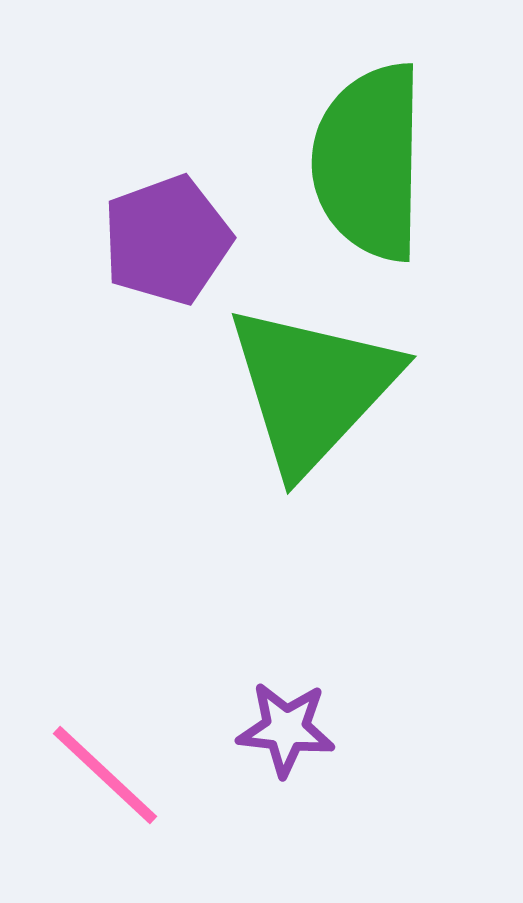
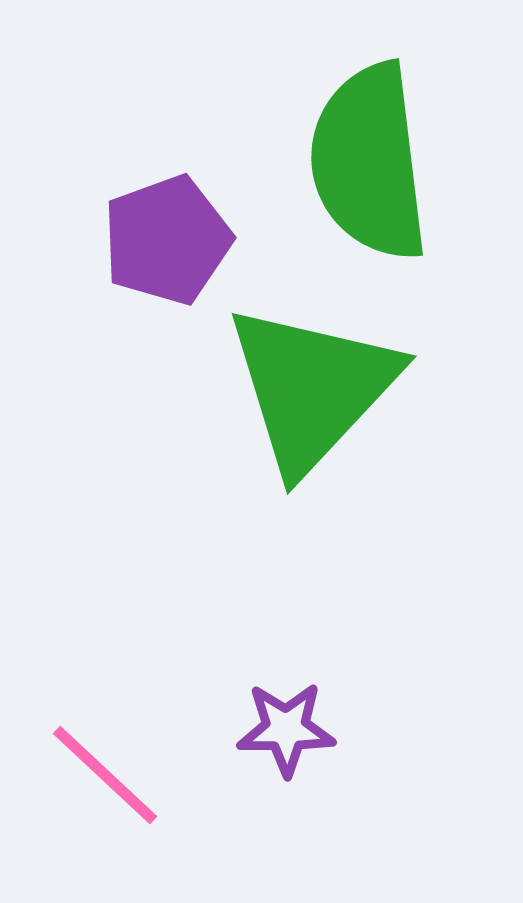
green semicircle: rotated 8 degrees counterclockwise
purple star: rotated 6 degrees counterclockwise
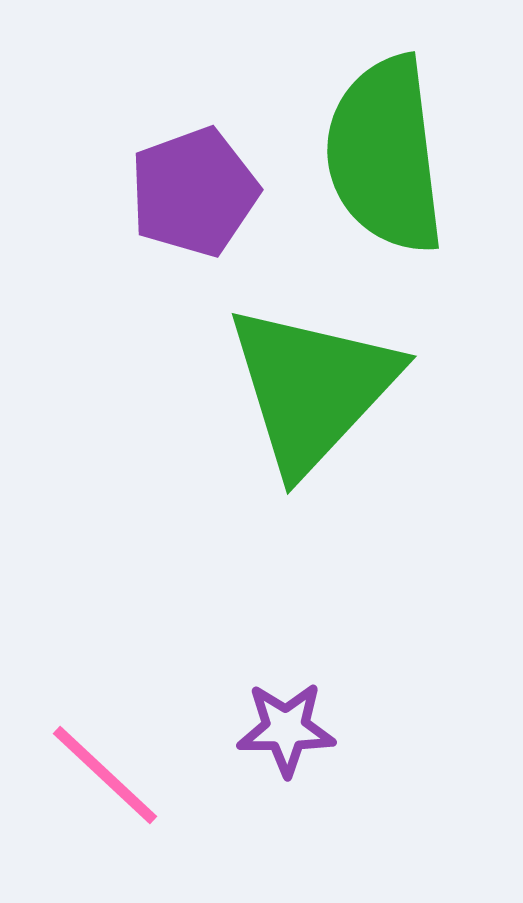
green semicircle: moved 16 px right, 7 px up
purple pentagon: moved 27 px right, 48 px up
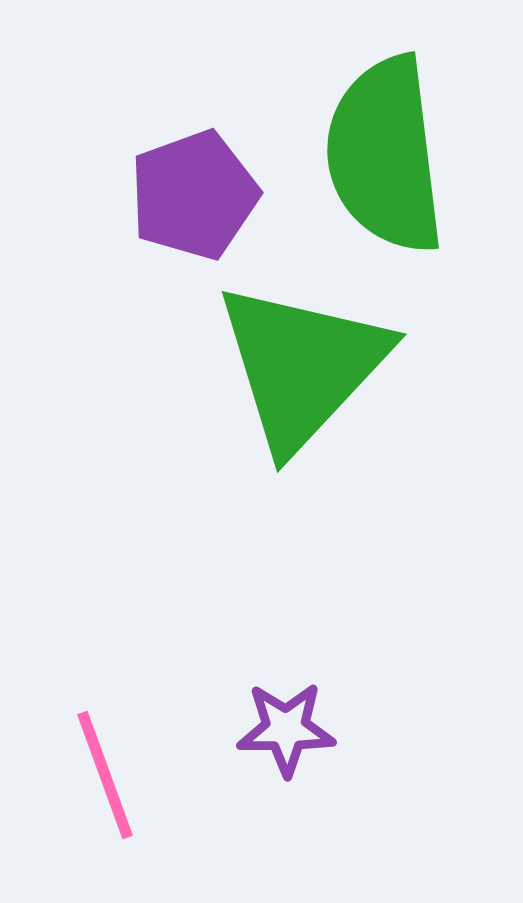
purple pentagon: moved 3 px down
green triangle: moved 10 px left, 22 px up
pink line: rotated 27 degrees clockwise
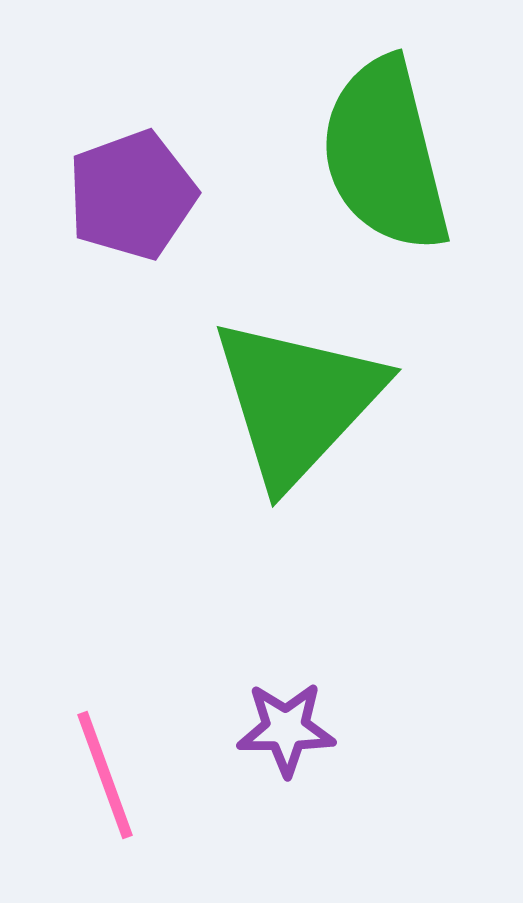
green semicircle: rotated 7 degrees counterclockwise
purple pentagon: moved 62 px left
green triangle: moved 5 px left, 35 px down
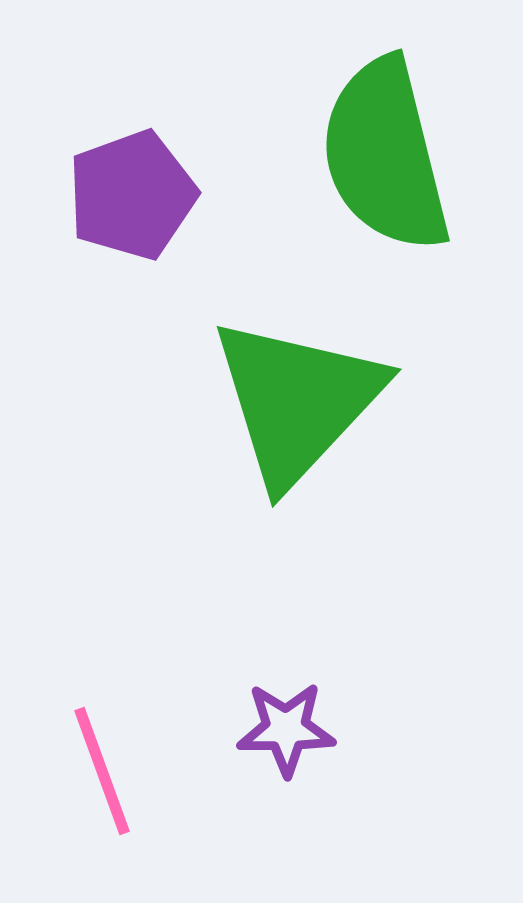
pink line: moved 3 px left, 4 px up
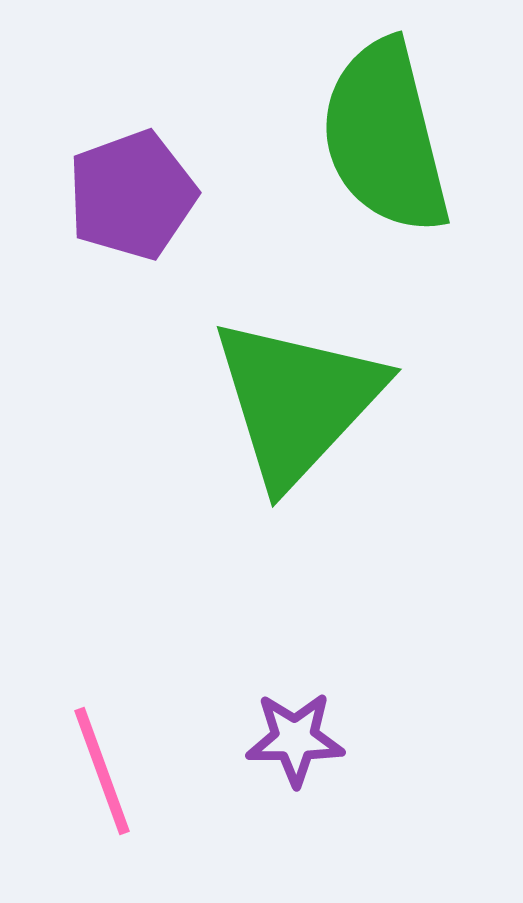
green semicircle: moved 18 px up
purple star: moved 9 px right, 10 px down
